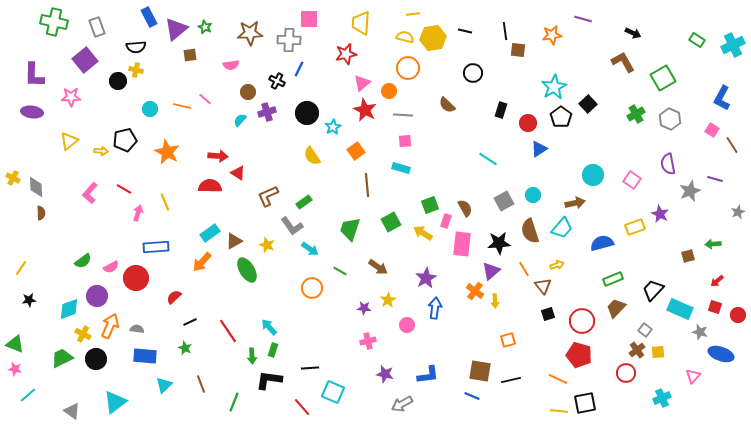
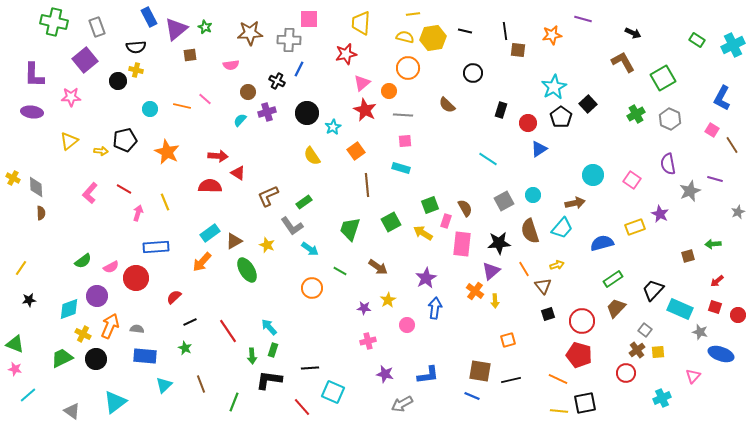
green rectangle at (613, 279): rotated 12 degrees counterclockwise
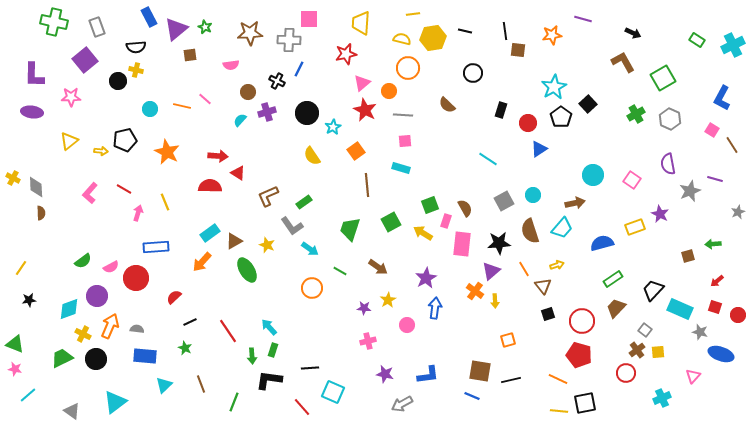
yellow semicircle at (405, 37): moved 3 px left, 2 px down
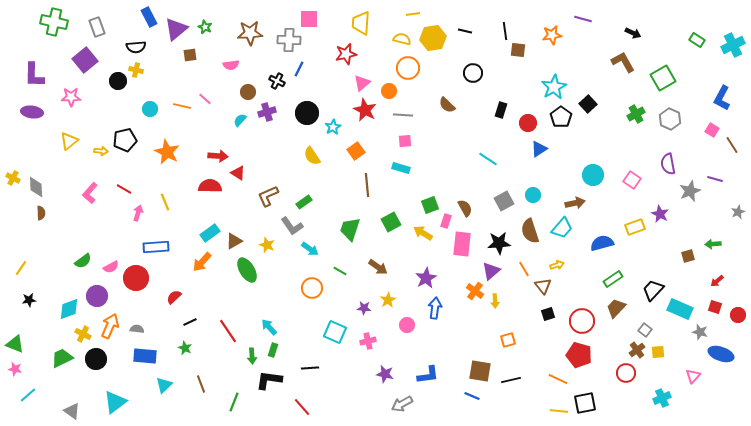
cyan square at (333, 392): moved 2 px right, 60 px up
